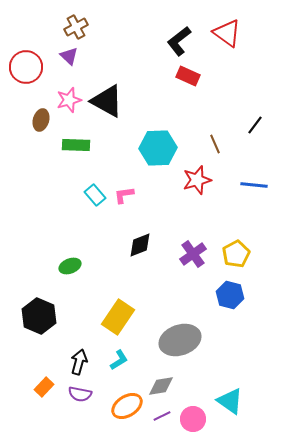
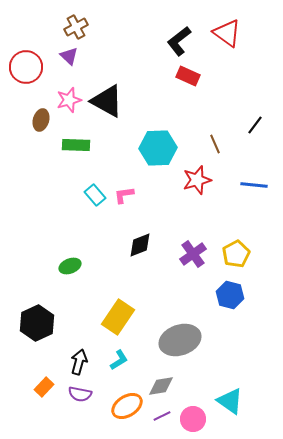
black hexagon: moved 2 px left, 7 px down; rotated 12 degrees clockwise
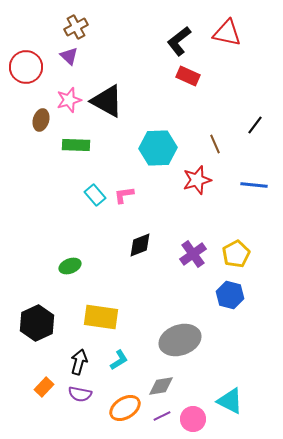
red triangle: rotated 24 degrees counterclockwise
yellow rectangle: moved 17 px left; rotated 64 degrees clockwise
cyan triangle: rotated 8 degrees counterclockwise
orange ellipse: moved 2 px left, 2 px down
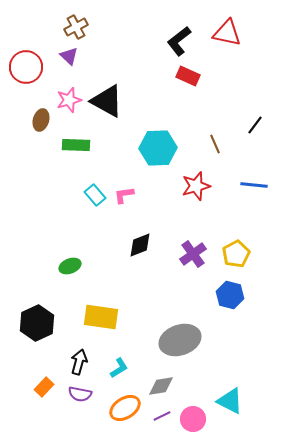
red star: moved 1 px left, 6 px down
cyan L-shape: moved 8 px down
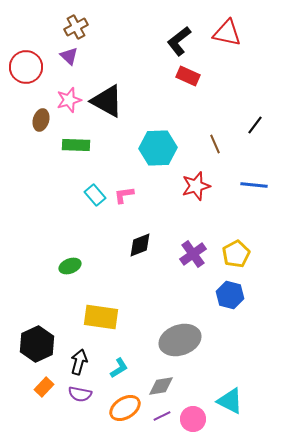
black hexagon: moved 21 px down
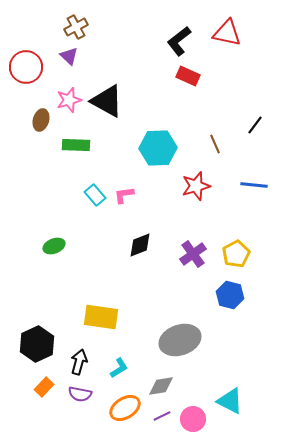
green ellipse: moved 16 px left, 20 px up
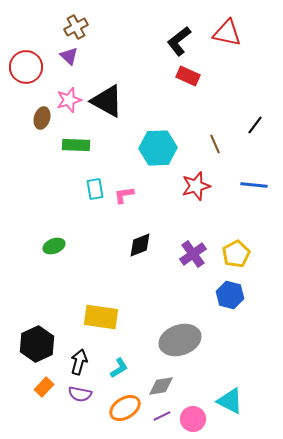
brown ellipse: moved 1 px right, 2 px up
cyan rectangle: moved 6 px up; rotated 30 degrees clockwise
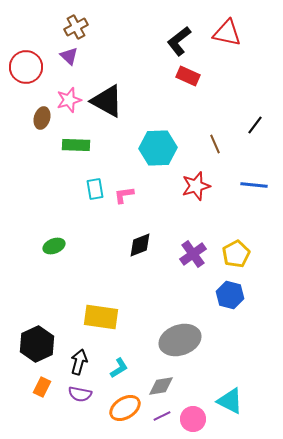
orange rectangle: moved 2 px left; rotated 18 degrees counterclockwise
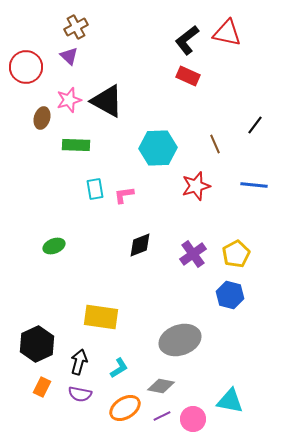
black L-shape: moved 8 px right, 1 px up
gray diamond: rotated 20 degrees clockwise
cyan triangle: rotated 16 degrees counterclockwise
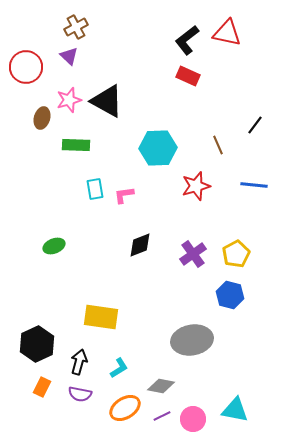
brown line: moved 3 px right, 1 px down
gray ellipse: moved 12 px right; rotated 9 degrees clockwise
cyan triangle: moved 5 px right, 9 px down
